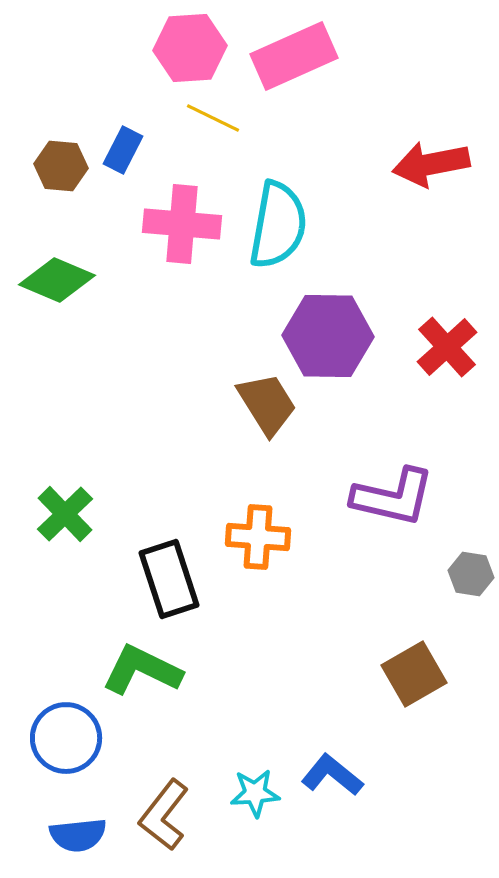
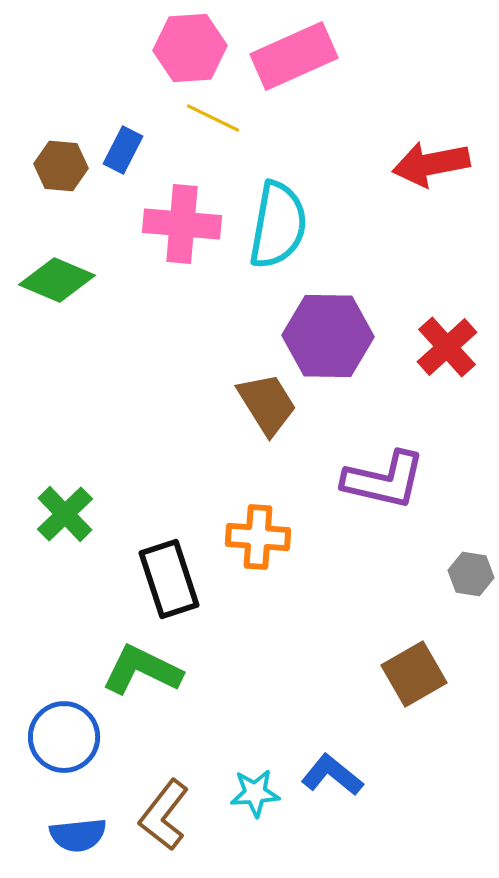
purple L-shape: moved 9 px left, 17 px up
blue circle: moved 2 px left, 1 px up
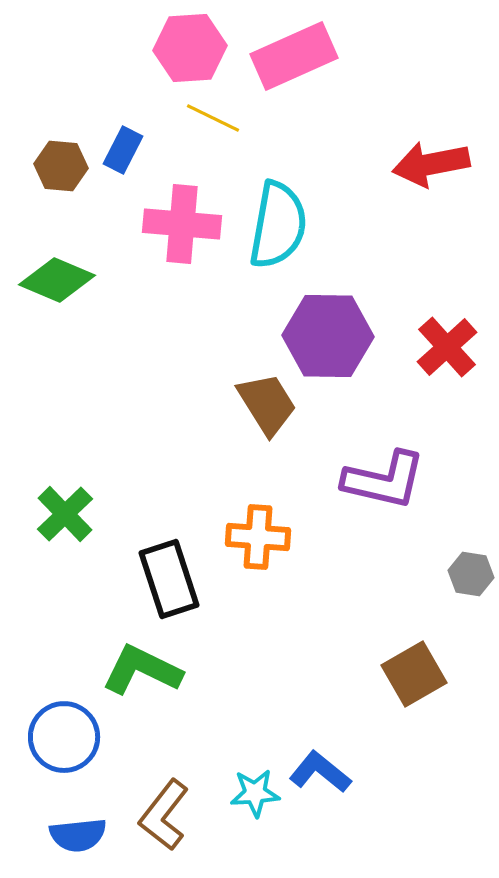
blue L-shape: moved 12 px left, 3 px up
